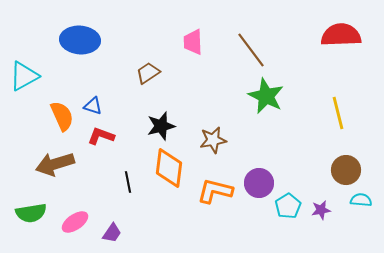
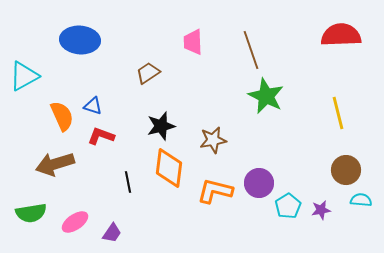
brown line: rotated 18 degrees clockwise
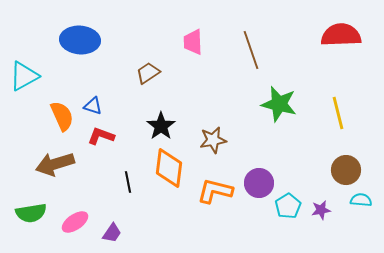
green star: moved 13 px right, 8 px down; rotated 12 degrees counterclockwise
black star: rotated 20 degrees counterclockwise
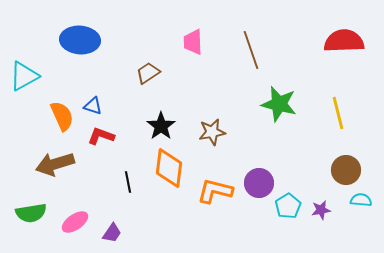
red semicircle: moved 3 px right, 6 px down
brown star: moved 1 px left, 8 px up
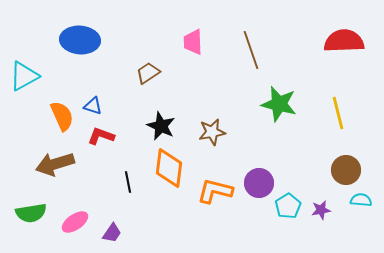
black star: rotated 12 degrees counterclockwise
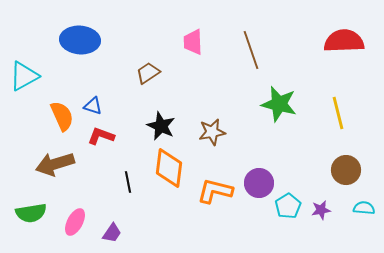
cyan semicircle: moved 3 px right, 8 px down
pink ellipse: rotated 28 degrees counterclockwise
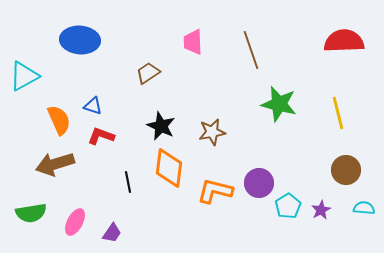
orange semicircle: moved 3 px left, 4 px down
purple star: rotated 18 degrees counterclockwise
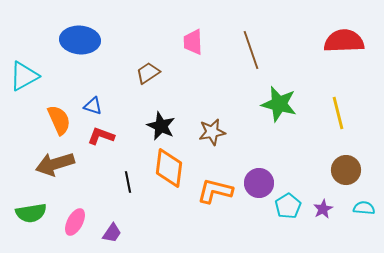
purple star: moved 2 px right, 1 px up
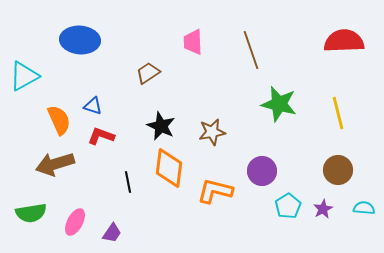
brown circle: moved 8 px left
purple circle: moved 3 px right, 12 px up
